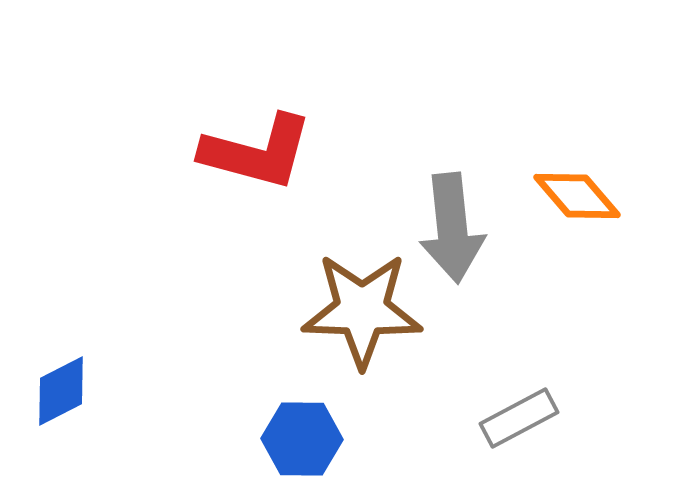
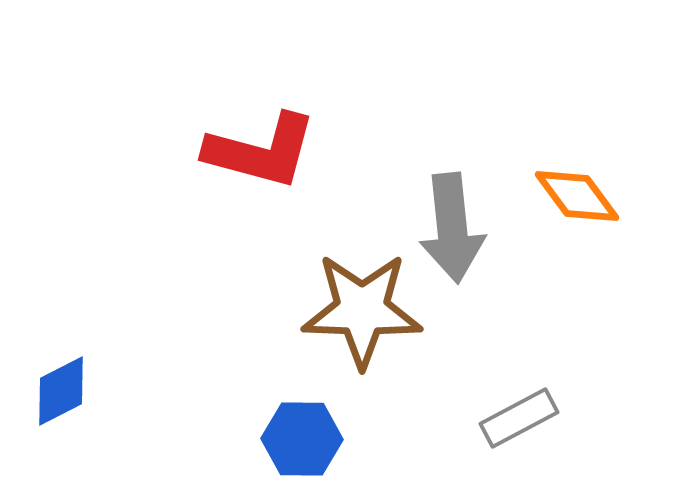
red L-shape: moved 4 px right, 1 px up
orange diamond: rotated 4 degrees clockwise
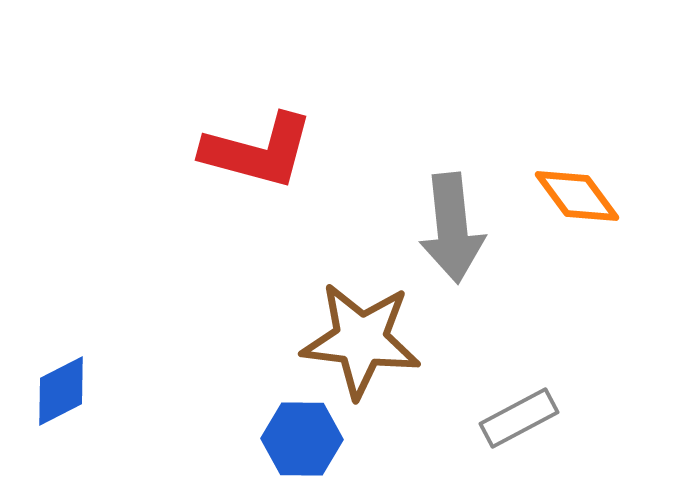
red L-shape: moved 3 px left
brown star: moved 1 px left, 30 px down; rotated 5 degrees clockwise
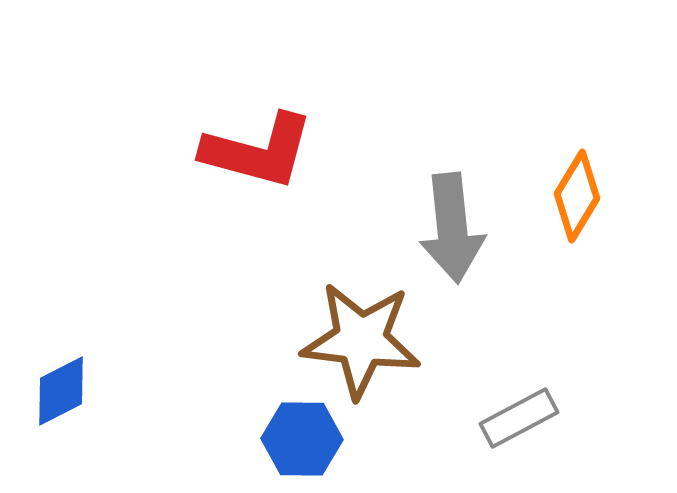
orange diamond: rotated 68 degrees clockwise
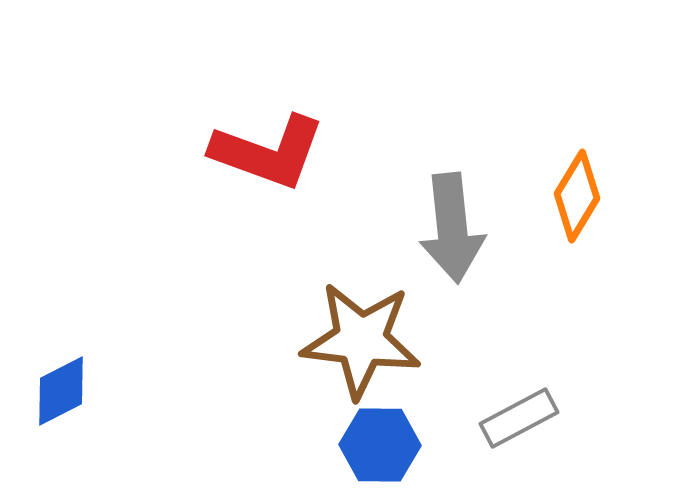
red L-shape: moved 10 px right, 1 px down; rotated 5 degrees clockwise
blue hexagon: moved 78 px right, 6 px down
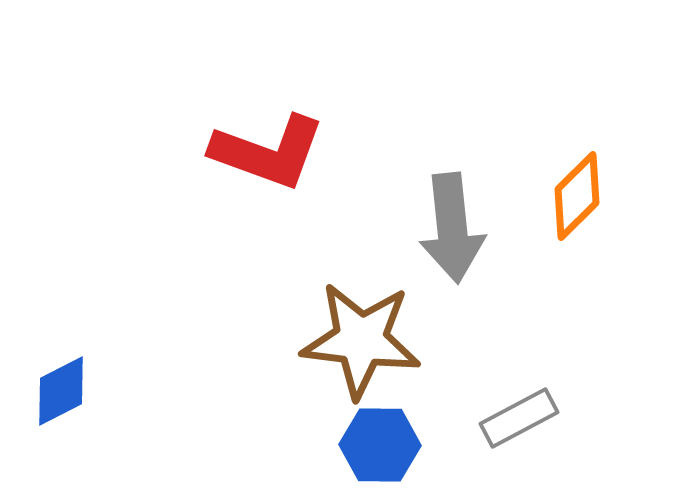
orange diamond: rotated 14 degrees clockwise
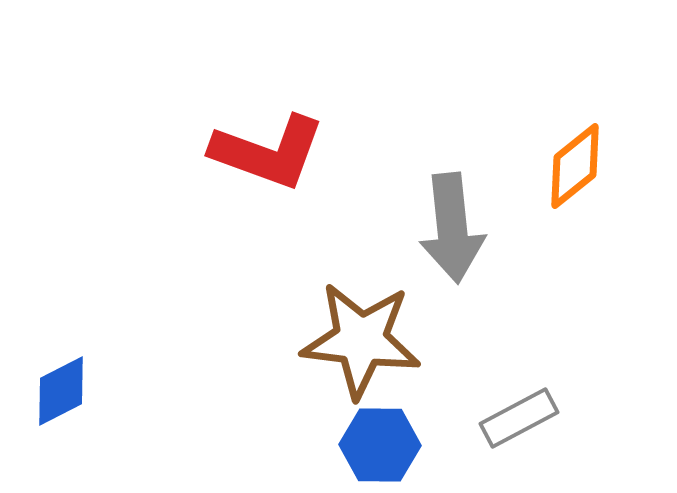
orange diamond: moved 2 px left, 30 px up; rotated 6 degrees clockwise
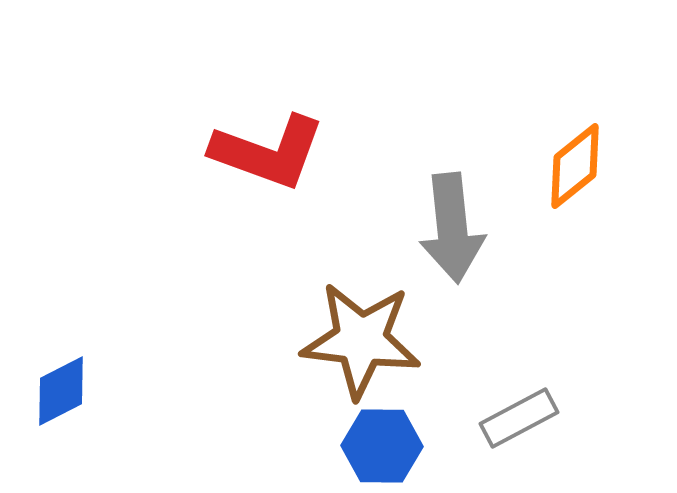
blue hexagon: moved 2 px right, 1 px down
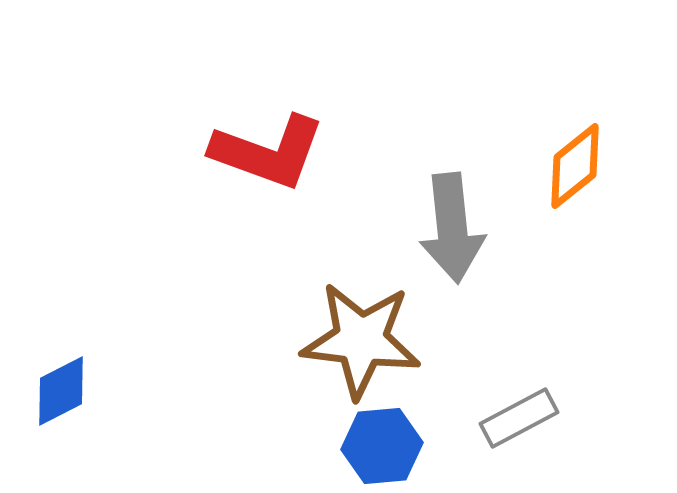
blue hexagon: rotated 6 degrees counterclockwise
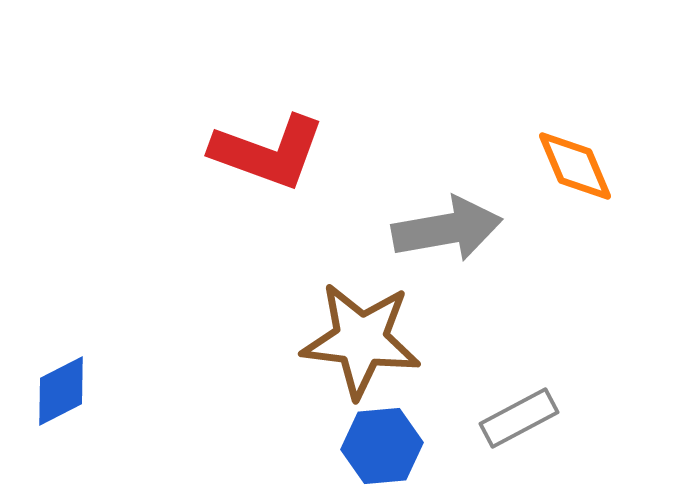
orange diamond: rotated 74 degrees counterclockwise
gray arrow: moved 5 px left, 1 px down; rotated 94 degrees counterclockwise
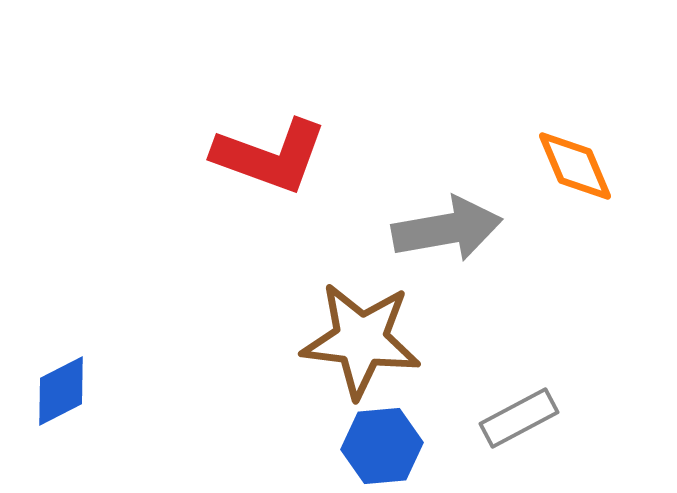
red L-shape: moved 2 px right, 4 px down
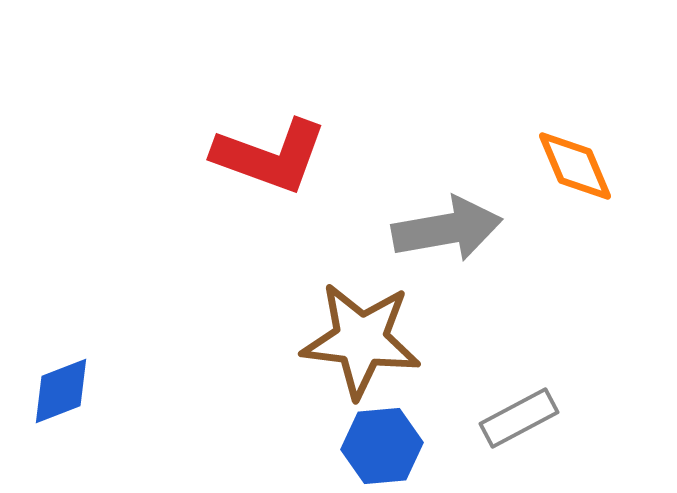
blue diamond: rotated 6 degrees clockwise
